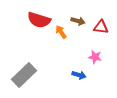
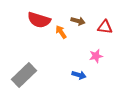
red triangle: moved 4 px right
pink star: moved 1 px right, 1 px up; rotated 24 degrees counterclockwise
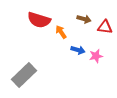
brown arrow: moved 6 px right, 2 px up
blue arrow: moved 1 px left, 25 px up
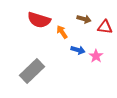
orange arrow: moved 1 px right
pink star: rotated 24 degrees counterclockwise
gray rectangle: moved 8 px right, 4 px up
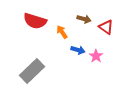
red semicircle: moved 4 px left, 1 px down
red triangle: moved 1 px right; rotated 28 degrees clockwise
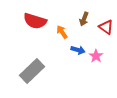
brown arrow: rotated 96 degrees clockwise
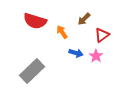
brown arrow: rotated 24 degrees clockwise
red triangle: moved 4 px left, 8 px down; rotated 49 degrees clockwise
blue arrow: moved 2 px left, 3 px down
